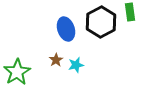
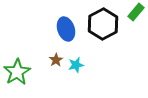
green rectangle: moved 6 px right; rotated 48 degrees clockwise
black hexagon: moved 2 px right, 2 px down
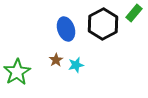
green rectangle: moved 2 px left, 1 px down
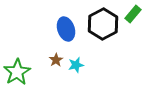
green rectangle: moved 1 px left, 1 px down
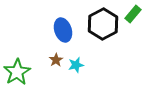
blue ellipse: moved 3 px left, 1 px down
